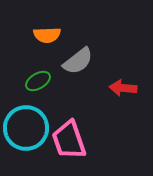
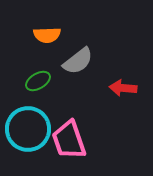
cyan circle: moved 2 px right, 1 px down
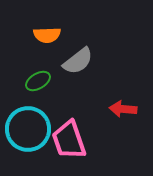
red arrow: moved 21 px down
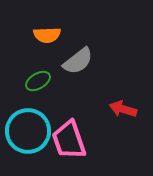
red arrow: rotated 12 degrees clockwise
cyan circle: moved 2 px down
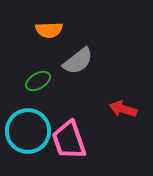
orange semicircle: moved 2 px right, 5 px up
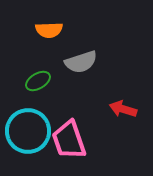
gray semicircle: moved 3 px right, 1 px down; rotated 20 degrees clockwise
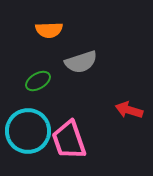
red arrow: moved 6 px right, 1 px down
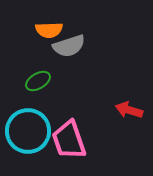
gray semicircle: moved 12 px left, 16 px up
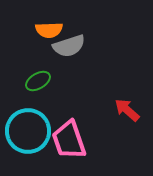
red arrow: moved 2 px left; rotated 24 degrees clockwise
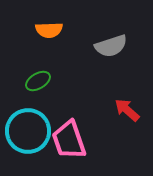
gray semicircle: moved 42 px right
